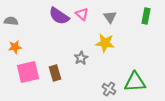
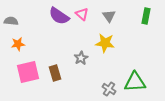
gray triangle: moved 1 px left, 1 px up
orange star: moved 3 px right, 3 px up
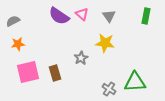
gray semicircle: moved 2 px right; rotated 32 degrees counterclockwise
